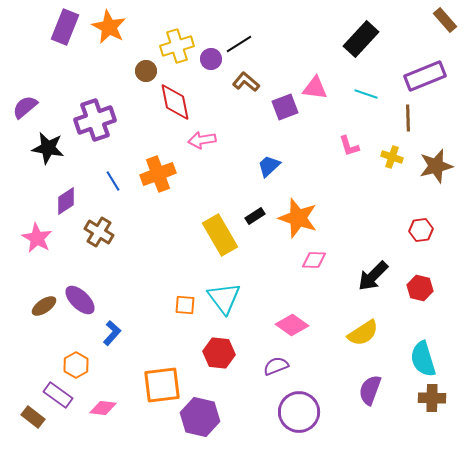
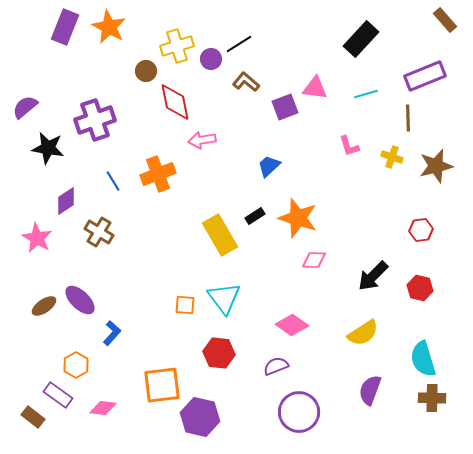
cyan line at (366, 94): rotated 35 degrees counterclockwise
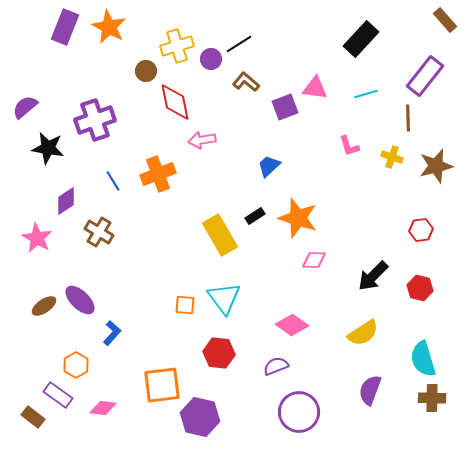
purple rectangle at (425, 76): rotated 30 degrees counterclockwise
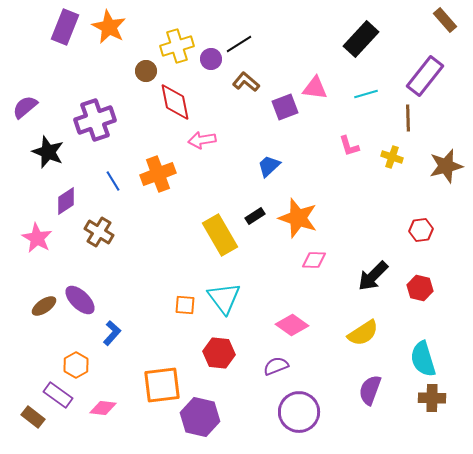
black star at (48, 148): moved 4 px down; rotated 12 degrees clockwise
brown star at (436, 166): moved 10 px right
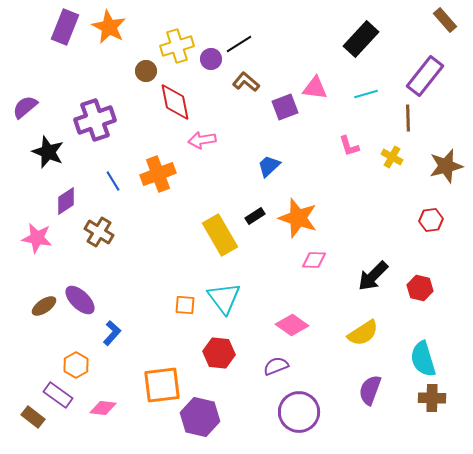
yellow cross at (392, 157): rotated 10 degrees clockwise
red hexagon at (421, 230): moved 10 px right, 10 px up
pink star at (37, 238): rotated 20 degrees counterclockwise
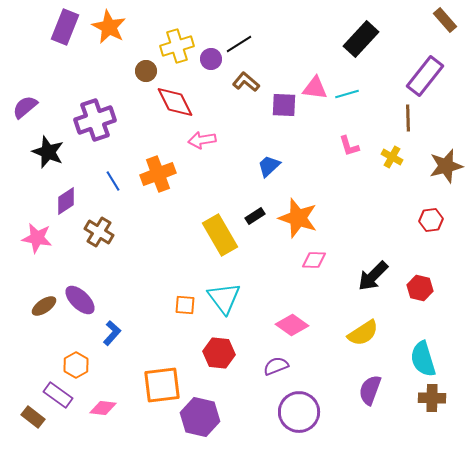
cyan line at (366, 94): moved 19 px left
red diamond at (175, 102): rotated 15 degrees counterclockwise
purple square at (285, 107): moved 1 px left, 2 px up; rotated 24 degrees clockwise
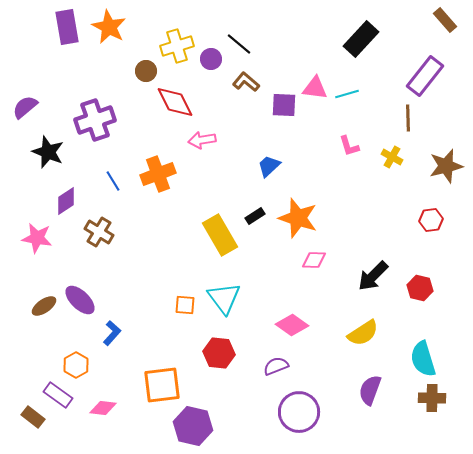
purple rectangle at (65, 27): moved 2 px right; rotated 32 degrees counterclockwise
black line at (239, 44): rotated 72 degrees clockwise
purple hexagon at (200, 417): moved 7 px left, 9 px down
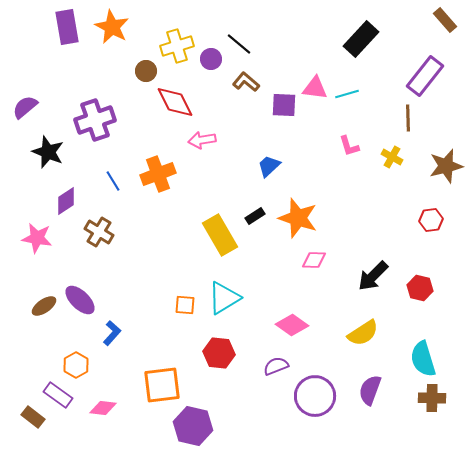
orange star at (109, 27): moved 3 px right
cyan triangle at (224, 298): rotated 36 degrees clockwise
purple circle at (299, 412): moved 16 px right, 16 px up
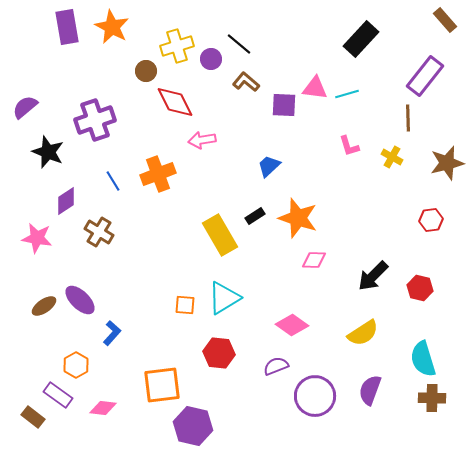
brown star at (446, 166): moved 1 px right, 3 px up
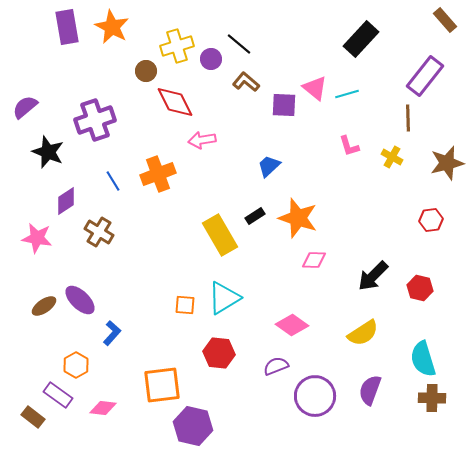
pink triangle at (315, 88): rotated 32 degrees clockwise
